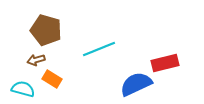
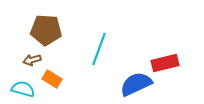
brown pentagon: rotated 12 degrees counterclockwise
cyan line: rotated 48 degrees counterclockwise
brown arrow: moved 4 px left
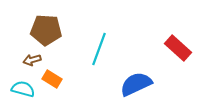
red rectangle: moved 13 px right, 15 px up; rotated 56 degrees clockwise
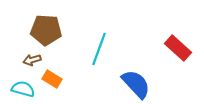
blue semicircle: rotated 72 degrees clockwise
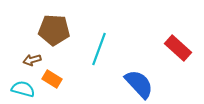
brown pentagon: moved 8 px right
blue semicircle: moved 3 px right
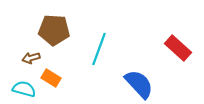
brown arrow: moved 1 px left, 2 px up
orange rectangle: moved 1 px left, 1 px up
cyan semicircle: moved 1 px right
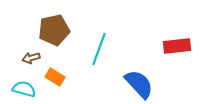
brown pentagon: rotated 16 degrees counterclockwise
red rectangle: moved 1 px left, 2 px up; rotated 48 degrees counterclockwise
orange rectangle: moved 4 px right, 1 px up
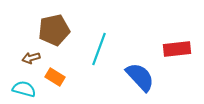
red rectangle: moved 3 px down
blue semicircle: moved 1 px right, 7 px up
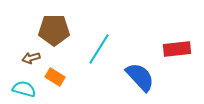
brown pentagon: rotated 12 degrees clockwise
cyan line: rotated 12 degrees clockwise
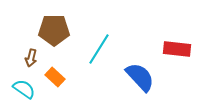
red rectangle: rotated 12 degrees clockwise
brown arrow: rotated 60 degrees counterclockwise
orange rectangle: rotated 12 degrees clockwise
cyan semicircle: rotated 20 degrees clockwise
